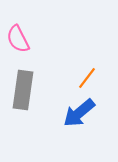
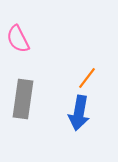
gray rectangle: moved 9 px down
blue arrow: rotated 40 degrees counterclockwise
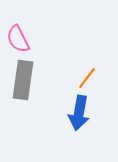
gray rectangle: moved 19 px up
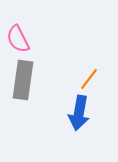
orange line: moved 2 px right, 1 px down
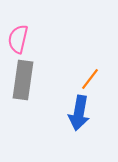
pink semicircle: rotated 40 degrees clockwise
orange line: moved 1 px right
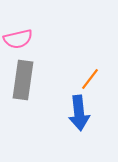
pink semicircle: rotated 116 degrees counterclockwise
blue arrow: rotated 16 degrees counterclockwise
